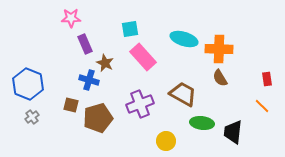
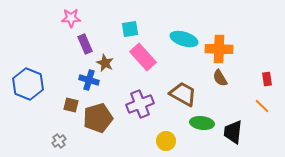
gray cross: moved 27 px right, 24 px down
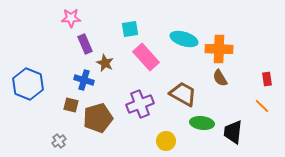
pink rectangle: moved 3 px right
blue cross: moved 5 px left
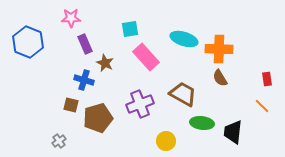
blue hexagon: moved 42 px up
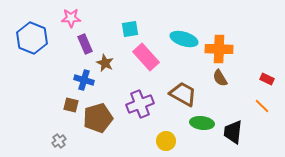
blue hexagon: moved 4 px right, 4 px up
red rectangle: rotated 56 degrees counterclockwise
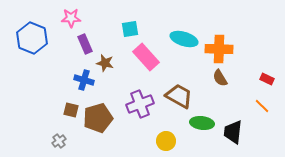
brown star: rotated 12 degrees counterclockwise
brown trapezoid: moved 4 px left, 2 px down
brown square: moved 5 px down
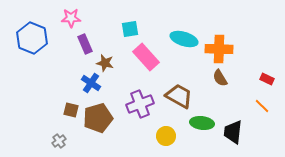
blue cross: moved 7 px right, 3 px down; rotated 18 degrees clockwise
yellow circle: moved 5 px up
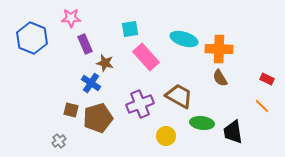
black trapezoid: rotated 15 degrees counterclockwise
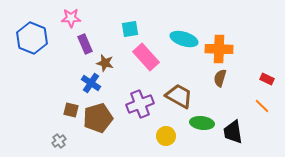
brown semicircle: rotated 48 degrees clockwise
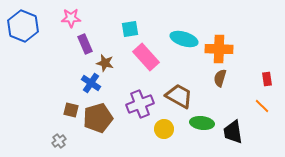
blue hexagon: moved 9 px left, 12 px up
red rectangle: rotated 56 degrees clockwise
yellow circle: moved 2 px left, 7 px up
